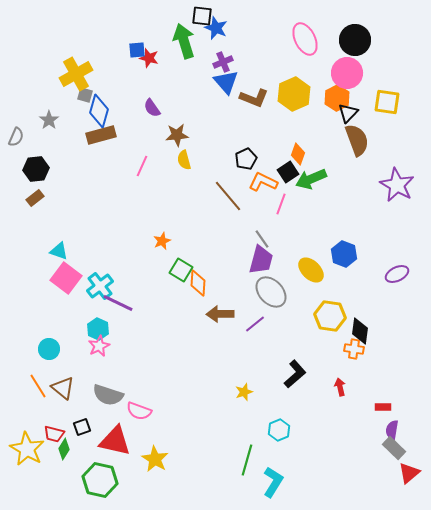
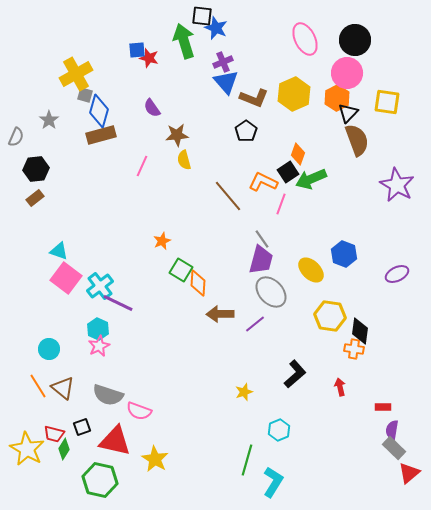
black pentagon at (246, 159): moved 28 px up; rotated 10 degrees counterclockwise
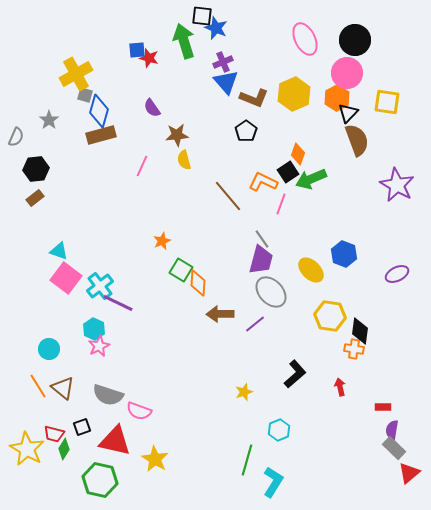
cyan hexagon at (98, 329): moved 4 px left
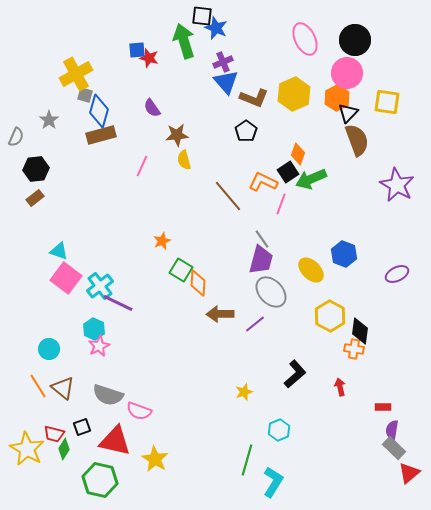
yellow hexagon at (330, 316): rotated 20 degrees clockwise
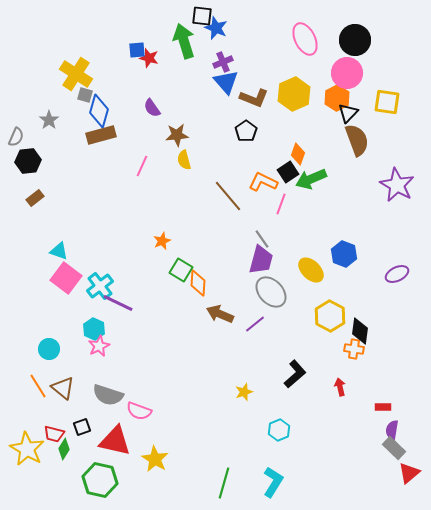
yellow cross at (76, 74): rotated 28 degrees counterclockwise
black hexagon at (36, 169): moved 8 px left, 8 px up
brown arrow at (220, 314): rotated 24 degrees clockwise
green line at (247, 460): moved 23 px left, 23 px down
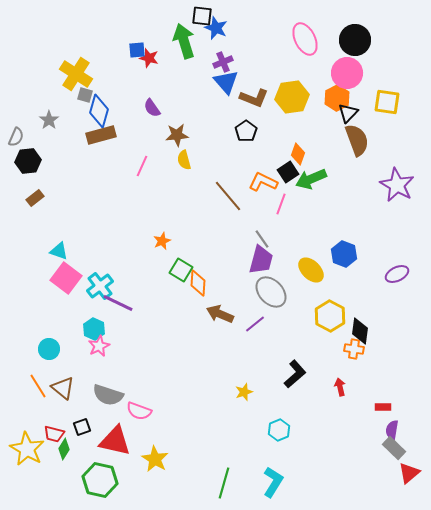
yellow hexagon at (294, 94): moved 2 px left, 3 px down; rotated 16 degrees clockwise
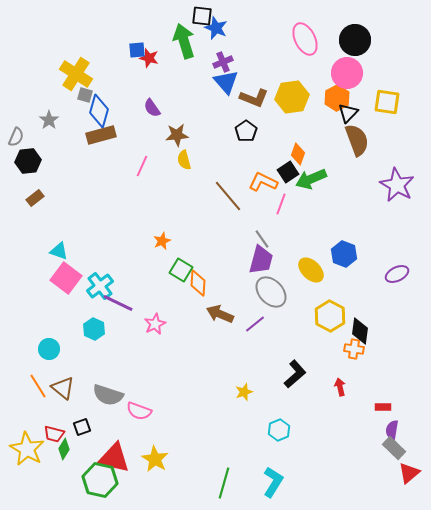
pink star at (99, 346): moved 56 px right, 22 px up
red triangle at (115, 441): moved 1 px left, 17 px down
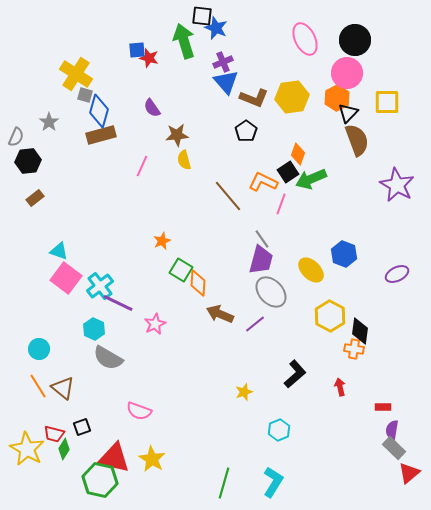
yellow square at (387, 102): rotated 8 degrees counterclockwise
gray star at (49, 120): moved 2 px down
cyan circle at (49, 349): moved 10 px left
gray semicircle at (108, 395): moved 37 px up; rotated 12 degrees clockwise
yellow star at (155, 459): moved 3 px left
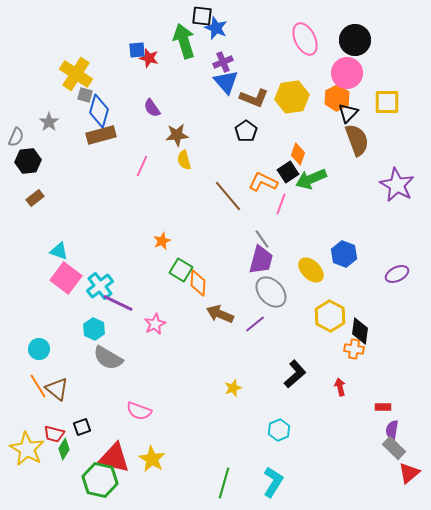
brown triangle at (63, 388): moved 6 px left, 1 px down
yellow star at (244, 392): moved 11 px left, 4 px up
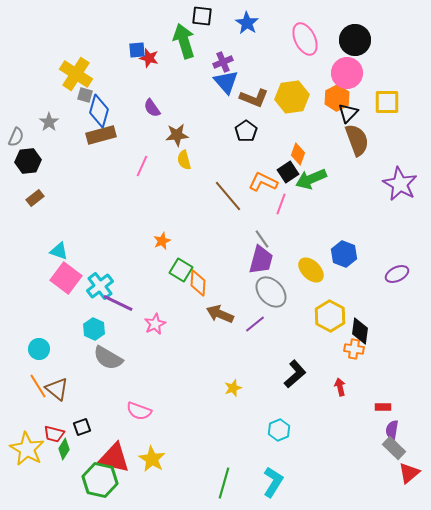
blue star at (216, 28): moved 31 px right, 5 px up; rotated 10 degrees clockwise
purple star at (397, 185): moved 3 px right, 1 px up
